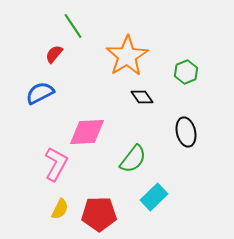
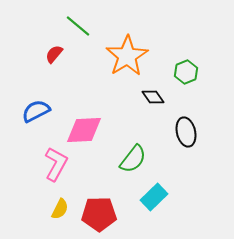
green line: moved 5 px right; rotated 16 degrees counterclockwise
blue semicircle: moved 4 px left, 18 px down
black diamond: moved 11 px right
pink diamond: moved 3 px left, 2 px up
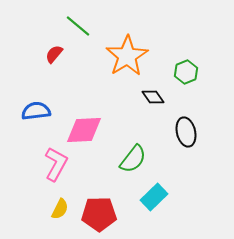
blue semicircle: rotated 20 degrees clockwise
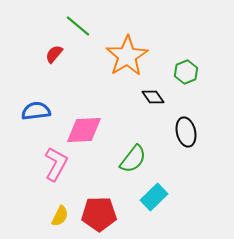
yellow semicircle: moved 7 px down
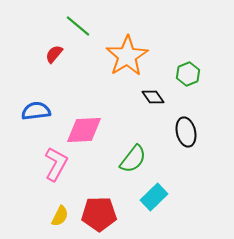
green hexagon: moved 2 px right, 2 px down
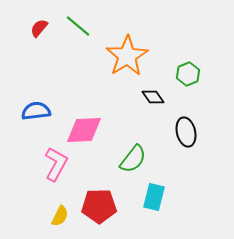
red semicircle: moved 15 px left, 26 px up
cyan rectangle: rotated 32 degrees counterclockwise
red pentagon: moved 8 px up
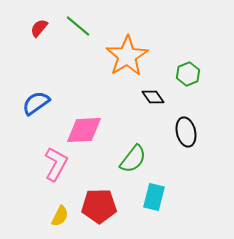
blue semicircle: moved 8 px up; rotated 28 degrees counterclockwise
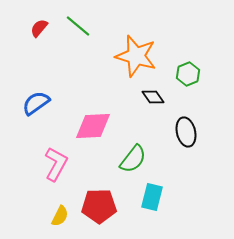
orange star: moved 9 px right; rotated 24 degrees counterclockwise
pink diamond: moved 9 px right, 4 px up
cyan rectangle: moved 2 px left
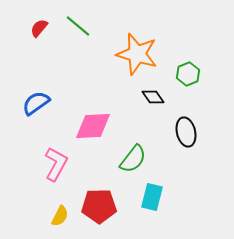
orange star: moved 1 px right, 2 px up
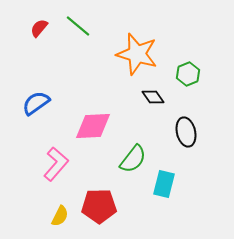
pink L-shape: rotated 12 degrees clockwise
cyan rectangle: moved 12 px right, 13 px up
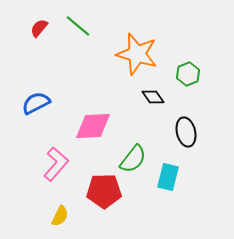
blue semicircle: rotated 8 degrees clockwise
cyan rectangle: moved 4 px right, 7 px up
red pentagon: moved 5 px right, 15 px up
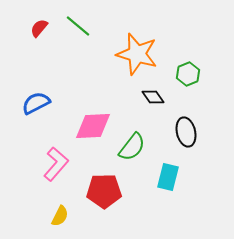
green semicircle: moved 1 px left, 12 px up
